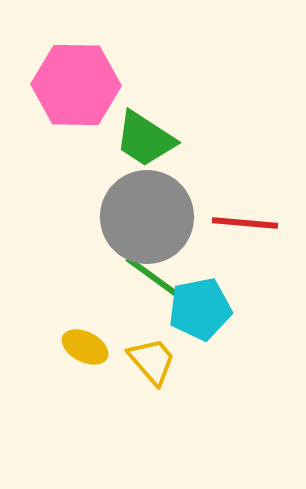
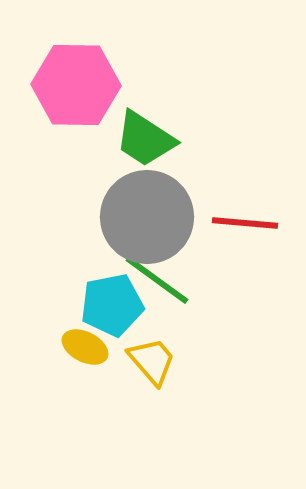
cyan pentagon: moved 88 px left, 4 px up
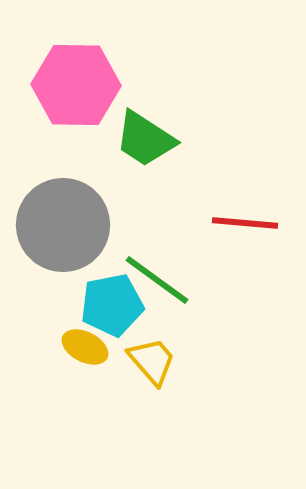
gray circle: moved 84 px left, 8 px down
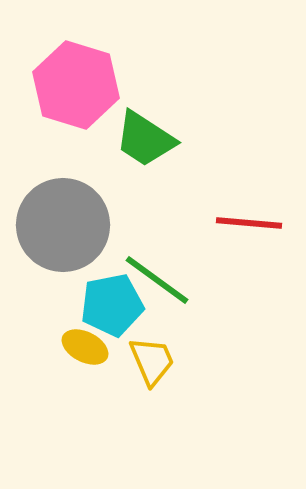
pink hexagon: rotated 16 degrees clockwise
red line: moved 4 px right
yellow trapezoid: rotated 18 degrees clockwise
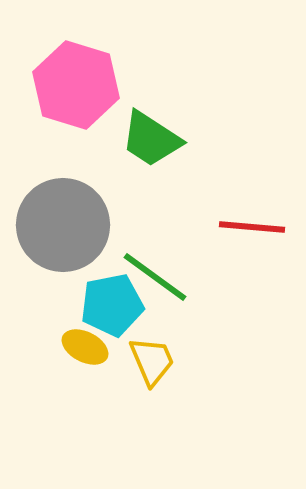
green trapezoid: moved 6 px right
red line: moved 3 px right, 4 px down
green line: moved 2 px left, 3 px up
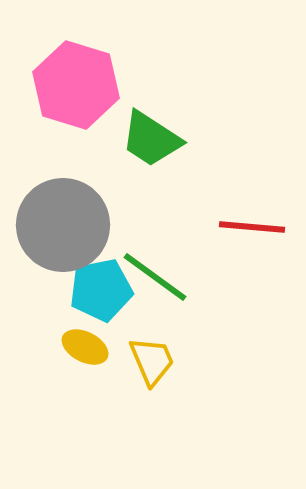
cyan pentagon: moved 11 px left, 15 px up
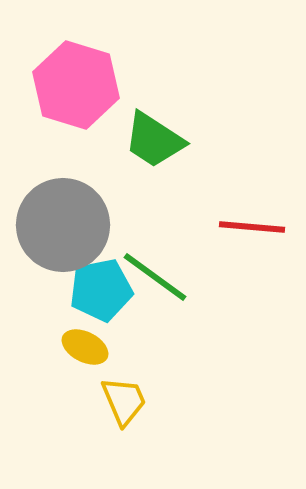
green trapezoid: moved 3 px right, 1 px down
yellow trapezoid: moved 28 px left, 40 px down
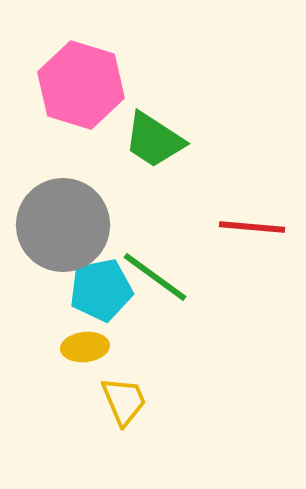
pink hexagon: moved 5 px right
yellow ellipse: rotated 33 degrees counterclockwise
